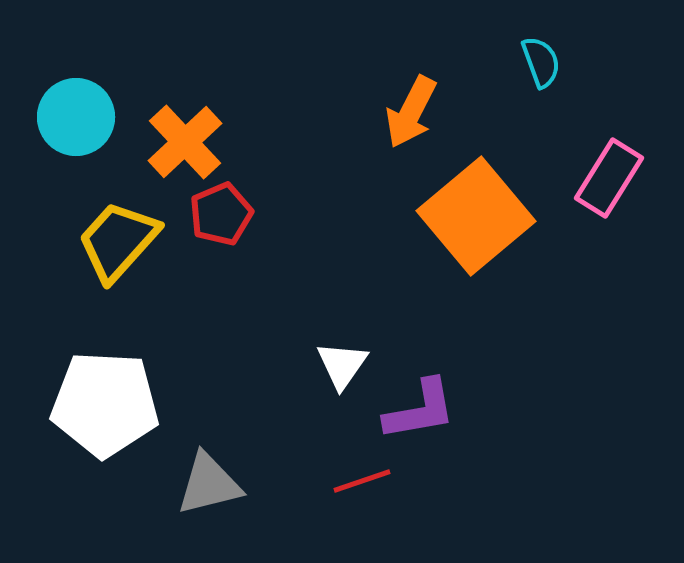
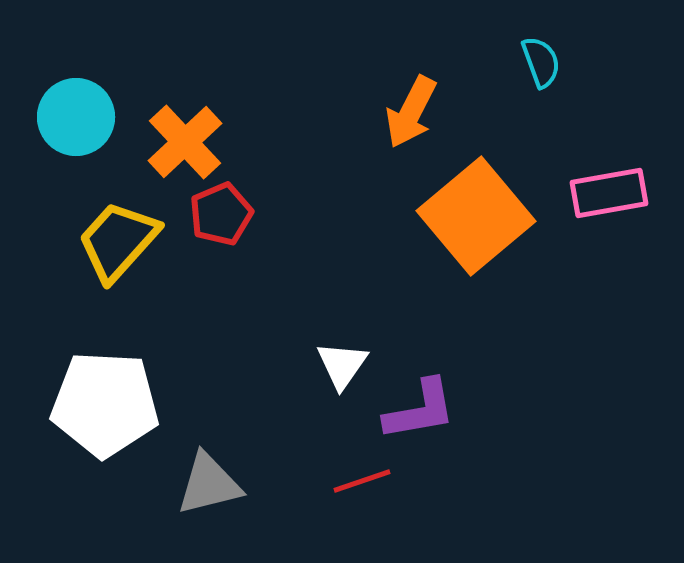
pink rectangle: moved 15 px down; rotated 48 degrees clockwise
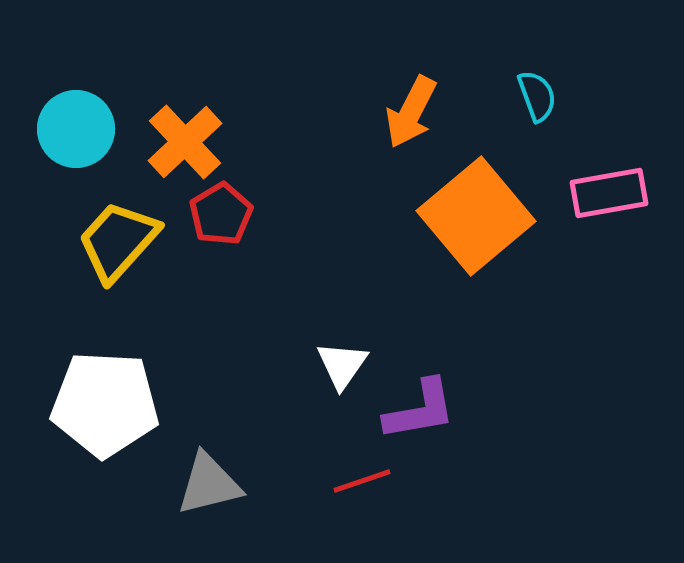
cyan semicircle: moved 4 px left, 34 px down
cyan circle: moved 12 px down
red pentagon: rotated 8 degrees counterclockwise
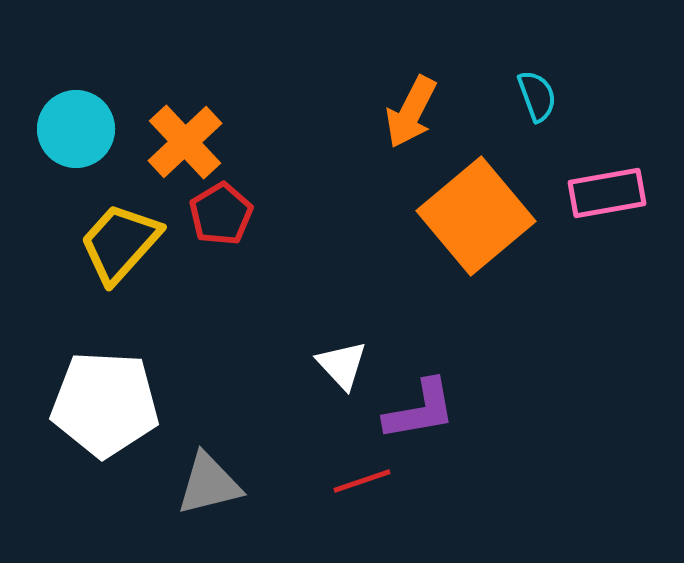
pink rectangle: moved 2 px left
yellow trapezoid: moved 2 px right, 2 px down
white triangle: rotated 18 degrees counterclockwise
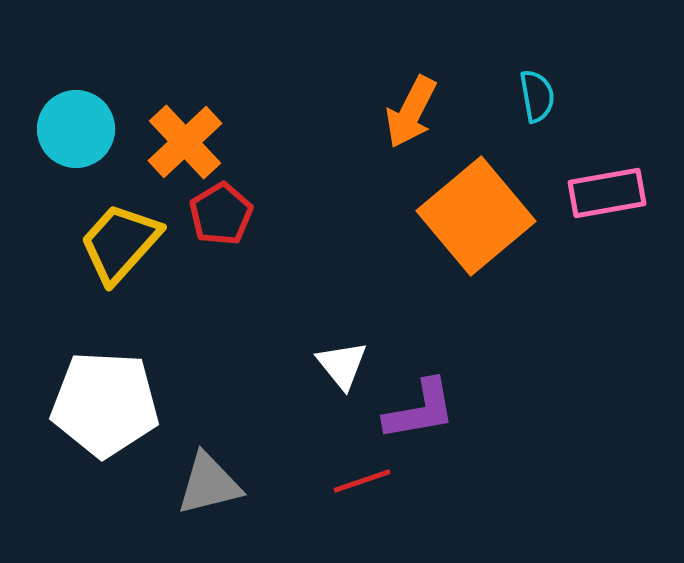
cyan semicircle: rotated 10 degrees clockwise
white triangle: rotated 4 degrees clockwise
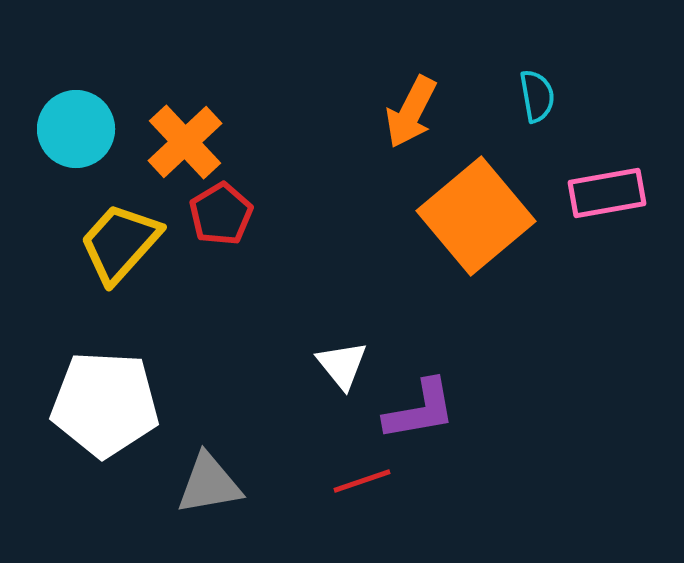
gray triangle: rotated 4 degrees clockwise
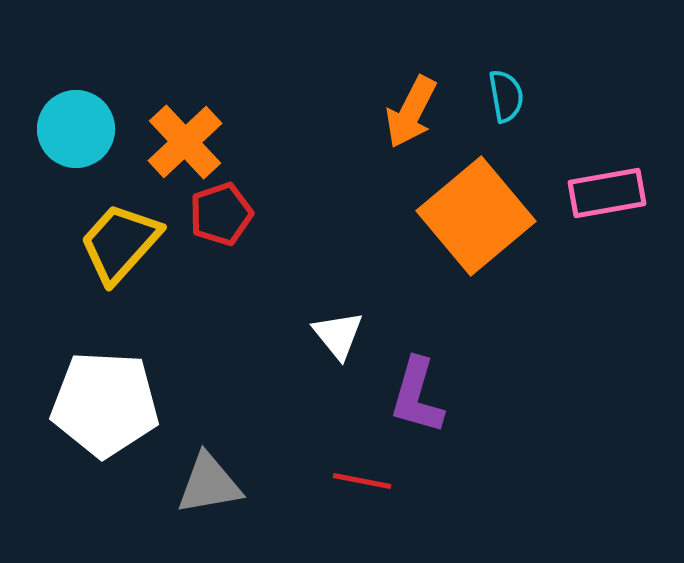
cyan semicircle: moved 31 px left
red pentagon: rotated 12 degrees clockwise
white triangle: moved 4 px left, 30 px up
purple L-shape: moved 3 px left, 14 px up; rotated 116 degrees clockwise
red line: rotated 30 degrees clockwise
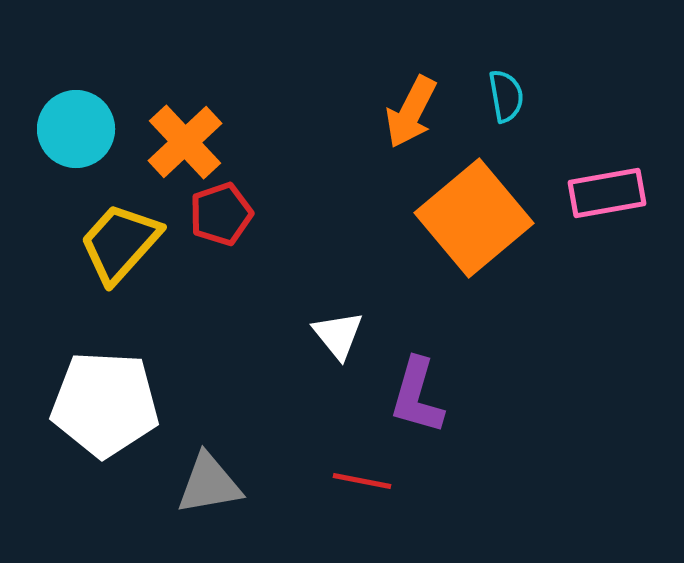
orange square: moved 2 px left, 2 px down
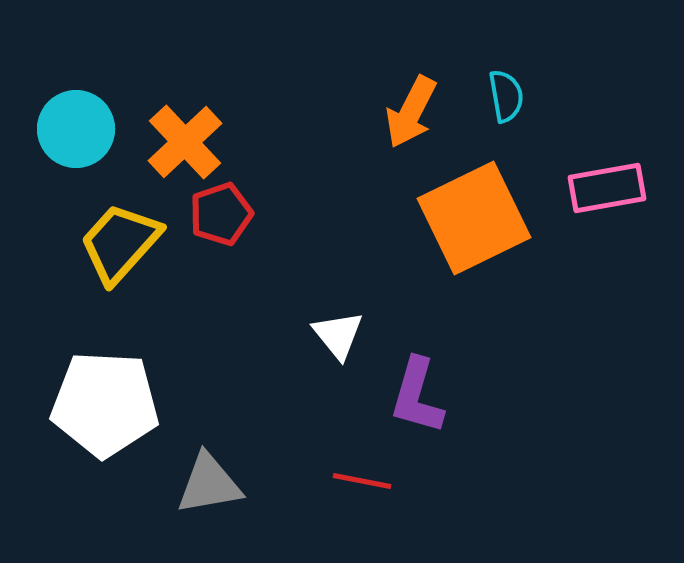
pink rectangle: moved 5 px up
orange square: rotated 14 degrees clockwise
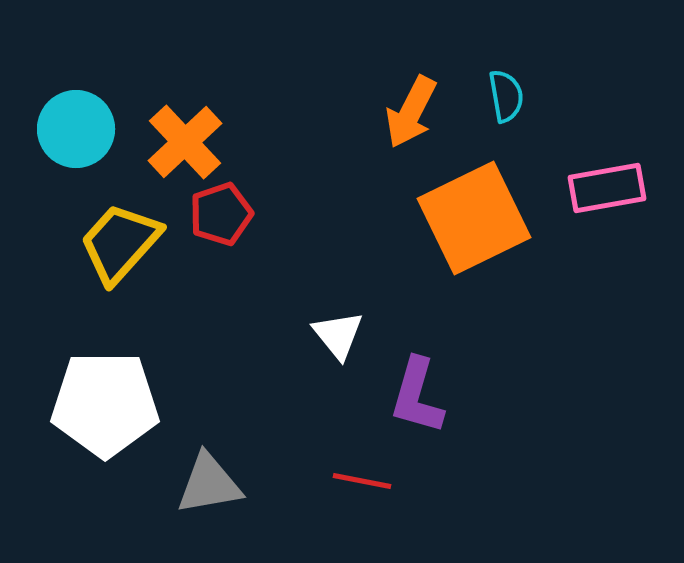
white pentagon: rotated 3 degrees counterclockwise
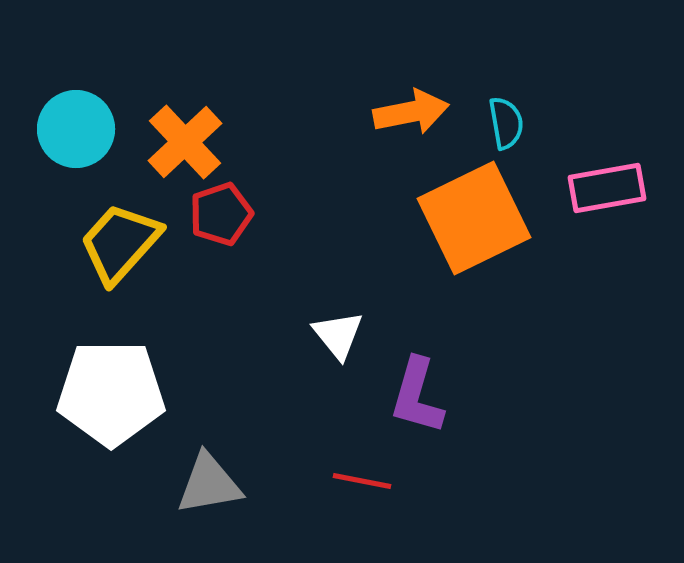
cyan semicircle: moved 27 px down
orange arrow: rotated 128 degrees counterclockwise
white pentagon: moved 6 px right, 11 px up
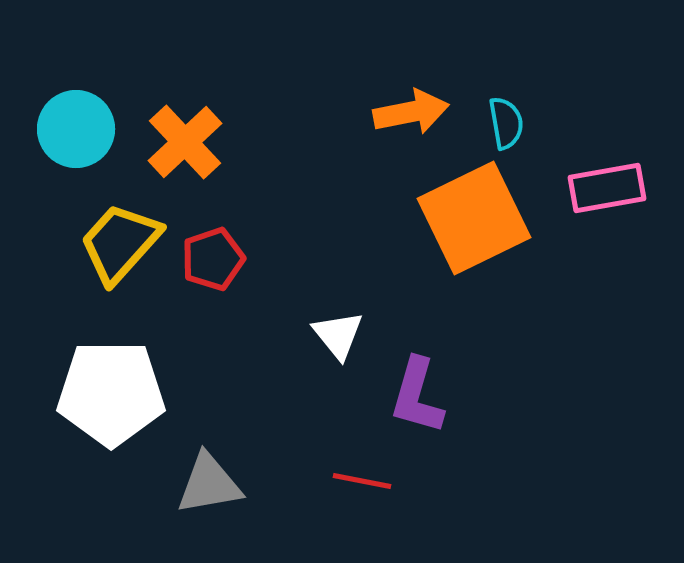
red pentagon: moved 8 px left, 45 px down
